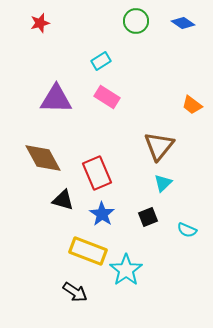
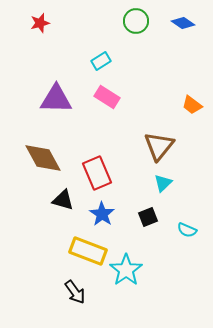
black arrow: rotated 20 degrees clockwise
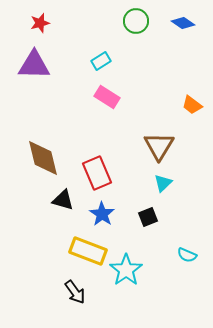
purple triangle: moved 22 px left, 34 px up
brown triangle: rotated 8 degrees counterclockwise
brown diamond: rotated 15 degrees clockwise
cyan semicircle: moved 25 px down
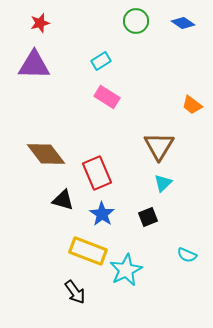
brown diamond: moved 3 px right, 4 px up; rotated 24 degrees counterclockwise
cyan star: rotated 8 degrees clockwise
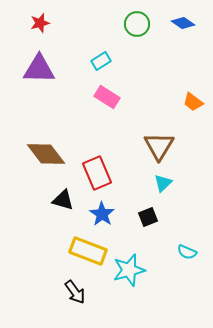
green circle: moved 1 px right, 3 px down
purple triangle: moved 5 px right, 4 px down
orange trapezoid: moved 1 px right, 3 px up
cyan semicircle: moved 3 px up
cyan star: moved 3 px right; rotated 12 degrees clockwise
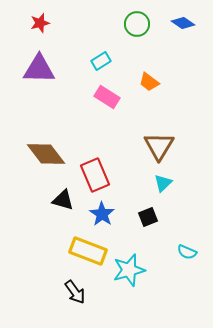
orange trapezoid: moved 44 px left, 20 px up
red rectangle: moved 2 px left, 2 px down
